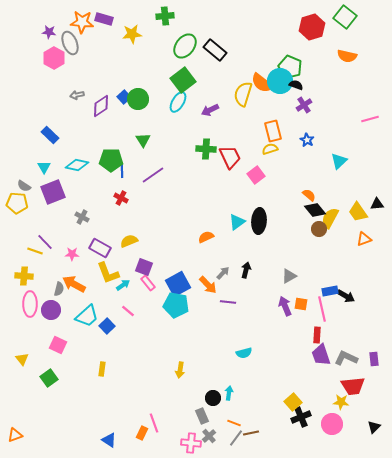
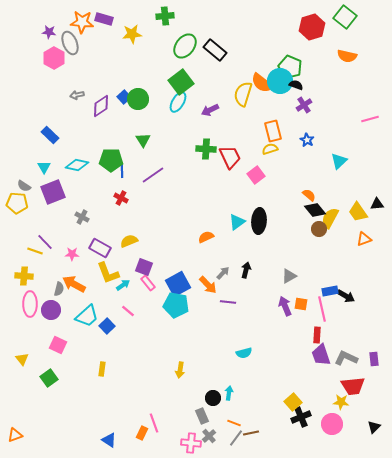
green square at (183, 80): moved 2 px left, 2 px down
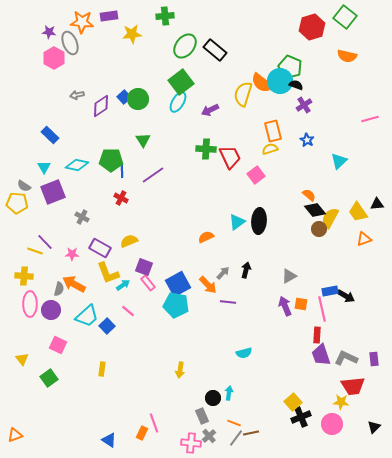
purple rectangle at (104, 19): moved 5 px right, 3 px up; rotated 24 degrees counterclockwise
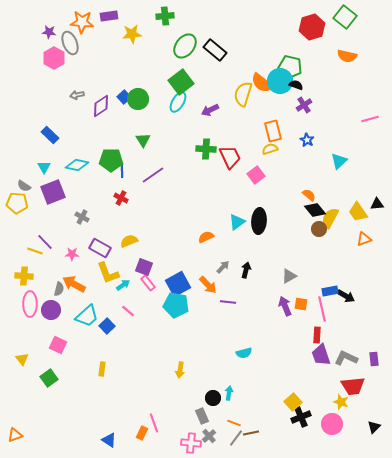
green pentagon at (290, 67): rotated 10 degrees counterclockwise
gray arrow at (223, 273): moved 6 px up
yellow star at (341, 402): rotated 14 degrees clockwise
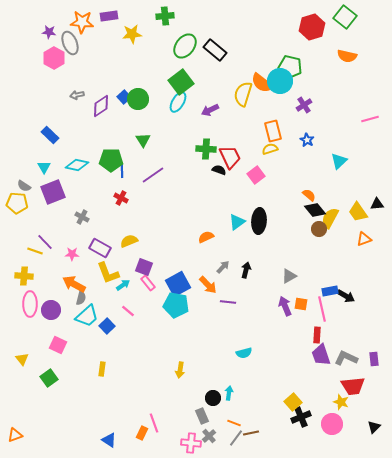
black semicircle at (296, 85): moved 77 px left, 85 px down
gray semicircle at (59, 289): moved 22 px right, 9 px down
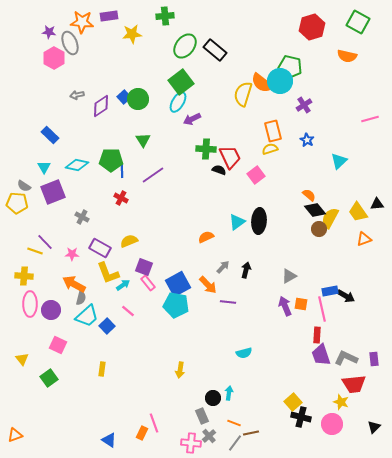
green square at (345, 17): moved 13 px right, 5 px down; rotated 10 degrees counterclockwise
purple arrow at (210, 110): moved 18 px left, 9 px down
red trapezoid at (353, 386): moved 1 px right, 2 px up
black cross at (301, 417): rotated 36 degrees clockwise
gray line at (236, 438): moved 1 px left, 5 px down
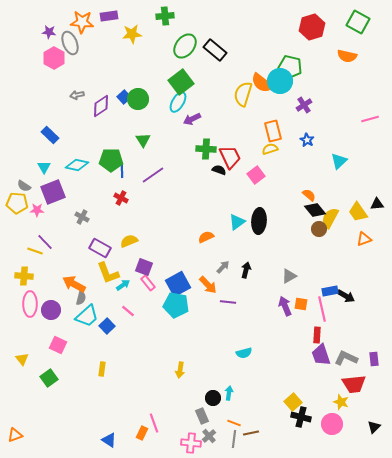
pink star at (72, 254): moved 35 px left, 44 px up
gray line at (235, 443): moved 1 px left, 4 px up; rotated 30 degrees counterclockwise
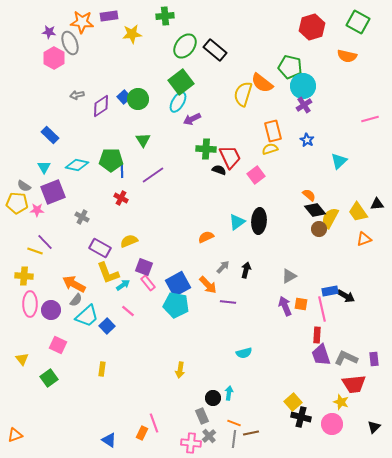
cyan circle at (280, 81): moved 23 px right, 5 px down
gray semicircle at (81, 298): moved 5 px left, 2 px down; rotated 24 degrees clockwise
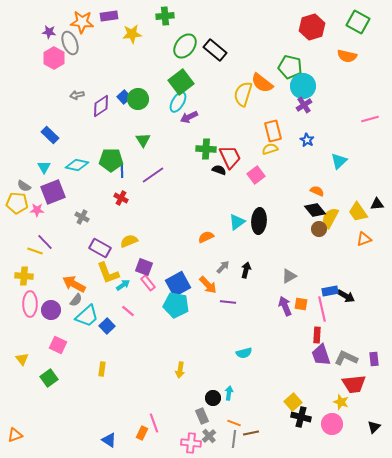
purple arrow at (192, 119): moved 3 px left, 2 px up
orange semicircle at (309, 195): moved 8 px right, 4 px up; rotated 16 degrees counterclockwise
